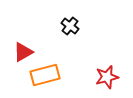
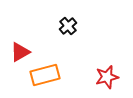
black cross: moved 2 px left; rotated 12 degrees clockwise
red triangle: moved 3 px left
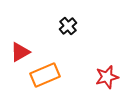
orange rectangle: rotated 8 degrees counterclockwise
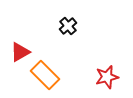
orange rectangle: rotated 68 degrees clockwise
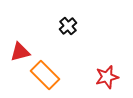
red triangle: rotated 15 degrees clockwise
